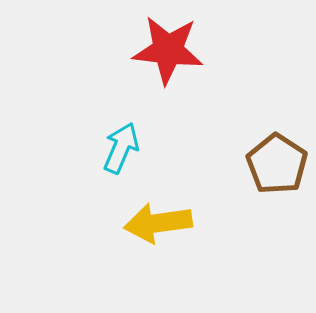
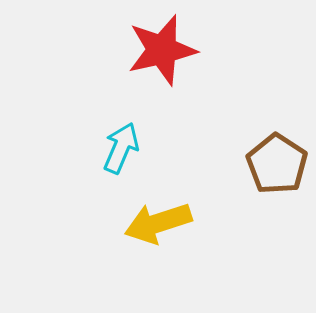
red star: moved 6 px left; rotated 20 degrees counterclockwise
yellow arrow: rotated 10 degrees counterclockwise
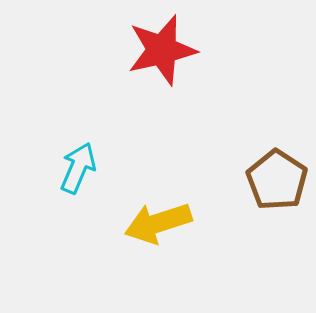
cyan arrow: moved 43 px left, 20 px down
brown pentagon: moved 16 px down
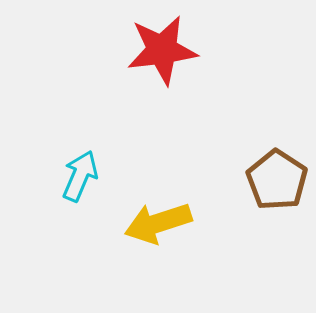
red star: rotated 6 degrees clockwise
cyan arrow: moved 2 px right, 8 px down
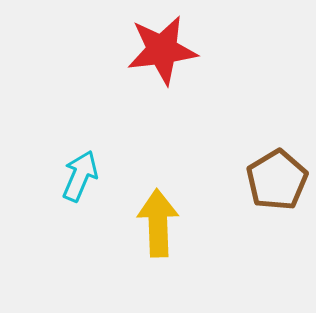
brown pentagon: rotated 8 degrees clockwise
yellow arrow: rotated 106 degrees clockwise
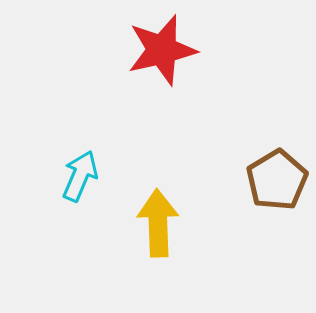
red star: rotated 6 degrees counterclockwise
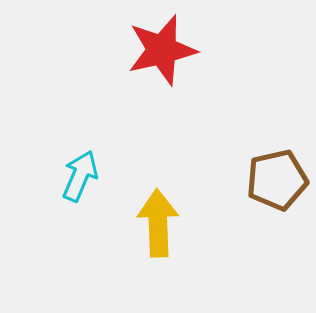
brown pentagon: rotated 18 degrees clockwise
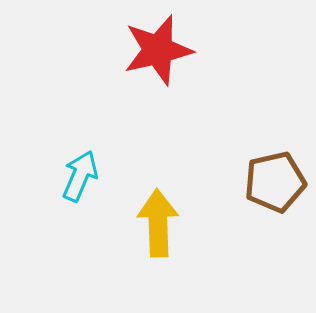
red star: moved 4 px left
brown pentagon: moved 2 px left, 2 px down
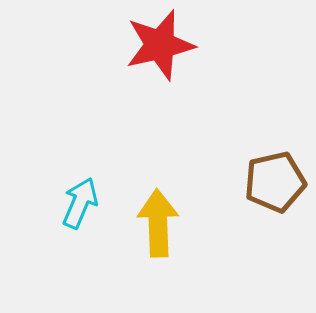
red star: moved 2 px right, 5 px up
cyan arrow: moved 27 px down
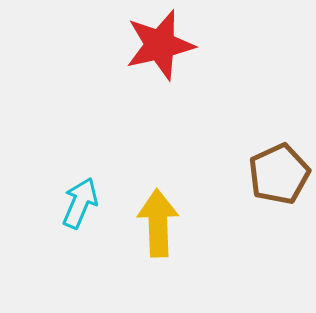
brown pentagon: moved 4 px right, 8 px up; rotated 12 degrees counterclockwise
